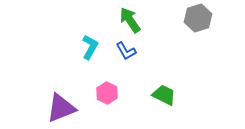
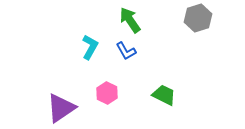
purple triangle: rotated 12 degrees counterclockwise
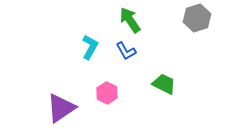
gray hexagon: moved 1 px left
green trapezoid: moved 11 px up
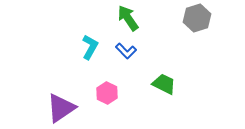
green arrow: moved 2 px left, 2 px up
blue L-shape: rotated 15 degrees counterclockwise
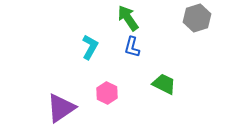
blue L-shape: moved 6 px right, 4 px up; rotated 60 degrees clockwise
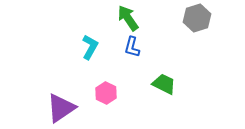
pink hexagon: moved 1 px left
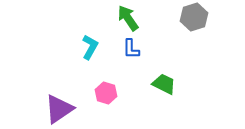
gray hexagon: moved 3 px left, 1 px up
blue L-shape: moved 1 px left, 2 px down; rotated 15 degrees counterclockwise
pink hexagon: rotated 10 degrees counterclockwise
purple triangle: moved 2 px left, 1 px down
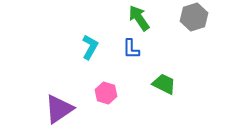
green arrow: moved 11 px right
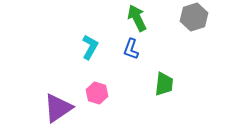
green arrow: moved 2 px left; rotated 8 degrees clockwise
blue L-shape: rotated 20 degrees clockwise
green trapezoid: rotated 70 degrees clockwise
pink hexagon: moved 9 px left
purple triangle: moved 1 px left, 1 px up
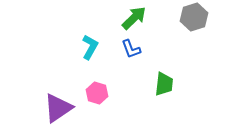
green arrow: moved 3 px left; rotated 72 degrees clockwise
blue L-shape: rotated 40 degrees counterclockwise
